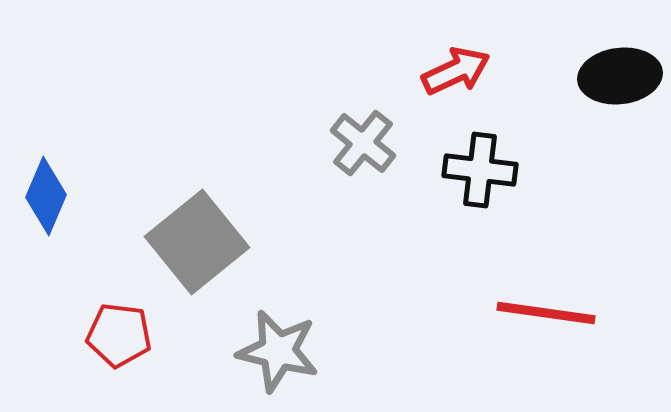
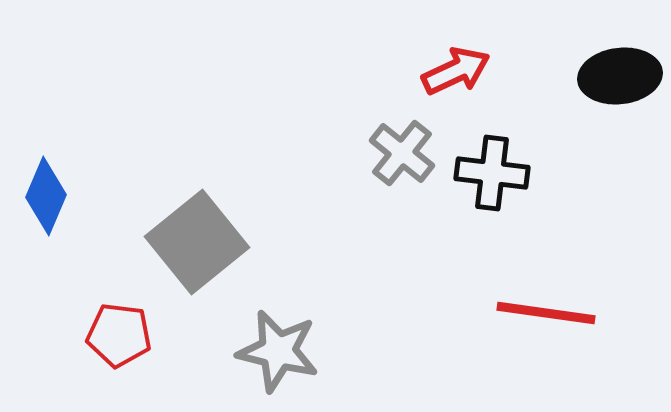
gray cross: moved 39 px right, 10 px down
black cross: moved 12 px right, 3 px down
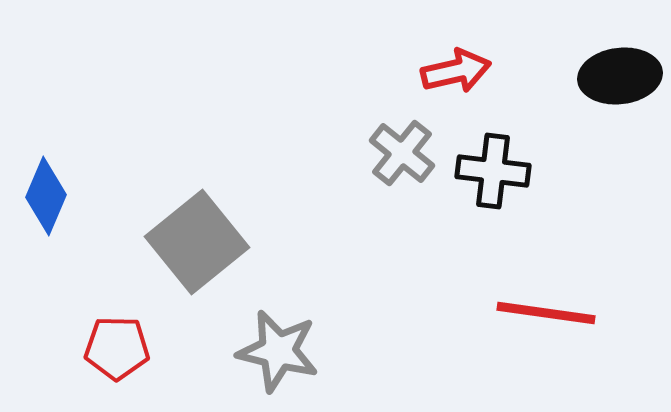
red arrow: rotated 12 degrees clockwise
black cross: moved 1 px right, 2 px up
red pentagon: moved 2 px left, 13 px down; rotated 6 degrees counterclockwise
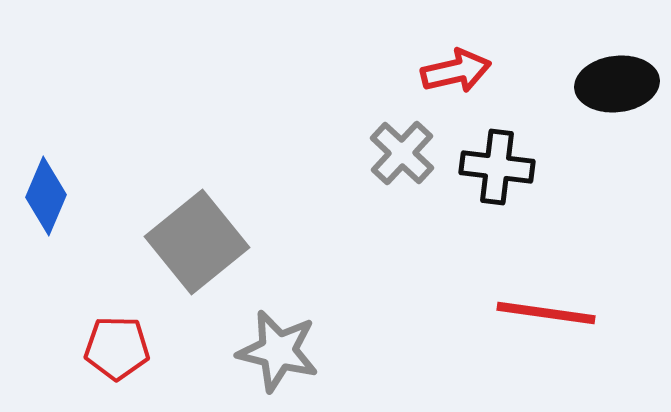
black ellipse: moved 3 px left, 8 px down
gray cross: rotated 4 degrees clockwise
black cross: moved 4 px right, 4 px up
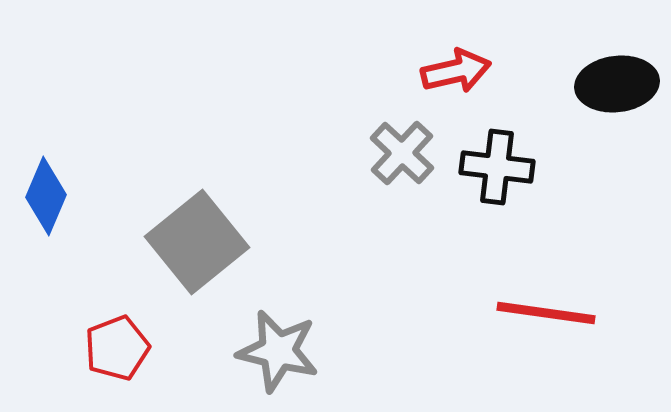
red pentagon: rotated 22 degrees counterclockwise
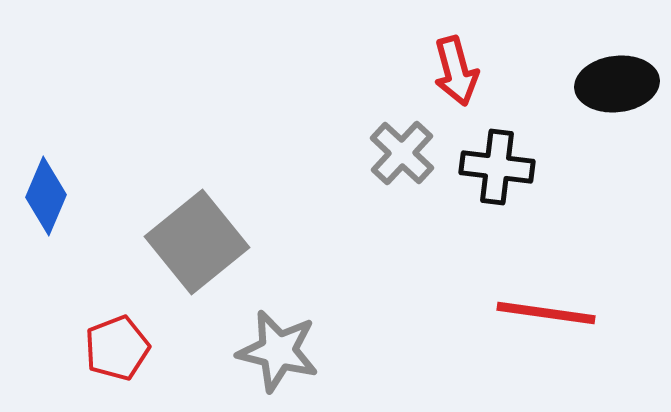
red arrow: rotated 88 degrees clockwise
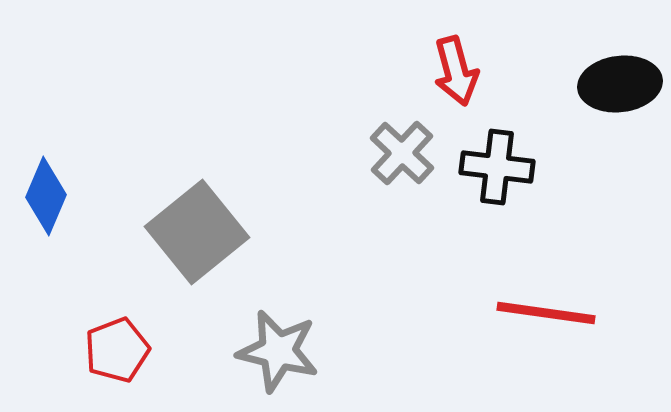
black ellipse: moved 3 px right
gray square: moved 10 px up
red pentagon: moved 2 px down
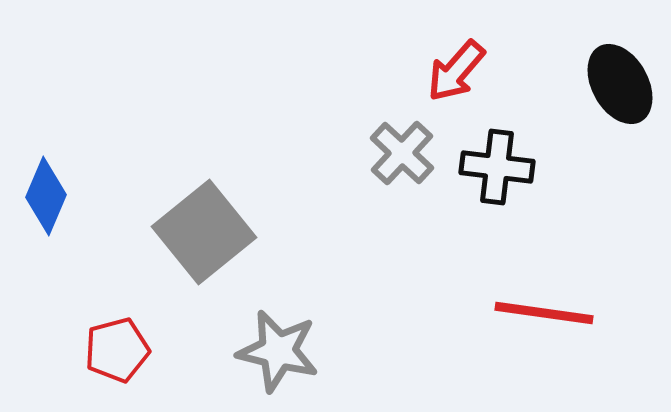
red arrow: rotated 56 degrees clockwise
black ellipse: rotated 68 degrees clockwise
gray square: moved 7 px right
red line: moved 2 px left
red pentagon: rotated 6 degrees clockwise
